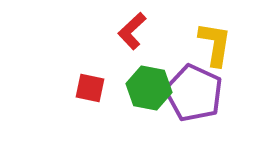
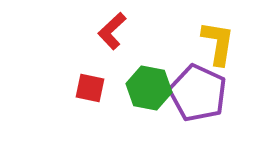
red L-shape: moved 20 px left
yellow L-shape: moved 3 px right, 1 px up
purple pentagon: moved 4 px right
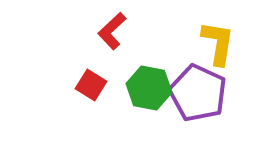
red square: moved 1 px right, 3 px up; rotated 20 degrees clockwise
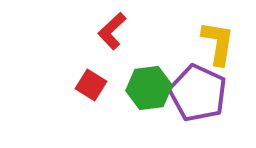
green hexagon: rotated 18 degrees counterclockwise
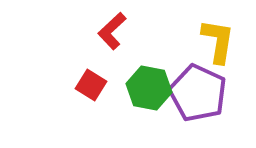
yellow L-shape: moved 2 px up
green hexagon: rotated 18 degrees clockwise
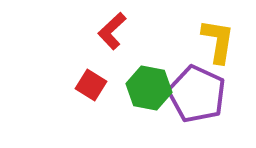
purple pentagon: moved 1 px left, 1 px down
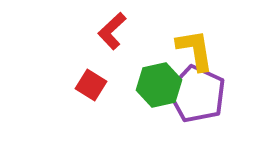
yellow L-shape: moved 23 px left, 9 px down; rotated 18 degrees counterclockwise
green hexagon: moved 10 px right, 3 px up; rotated 24 degrees counterclockwise
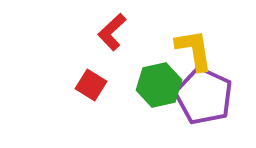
red L-shape: moved 1 px down
yellow L-shape: moved 1 px left
purple pentagon: moved 7 px right, 2 px down
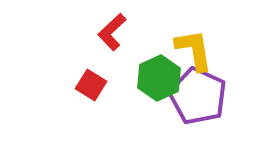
green hexagon: moved 7 px up; rotated 12 degrees counterclockwise
purple pentagon: moved 6 px left
